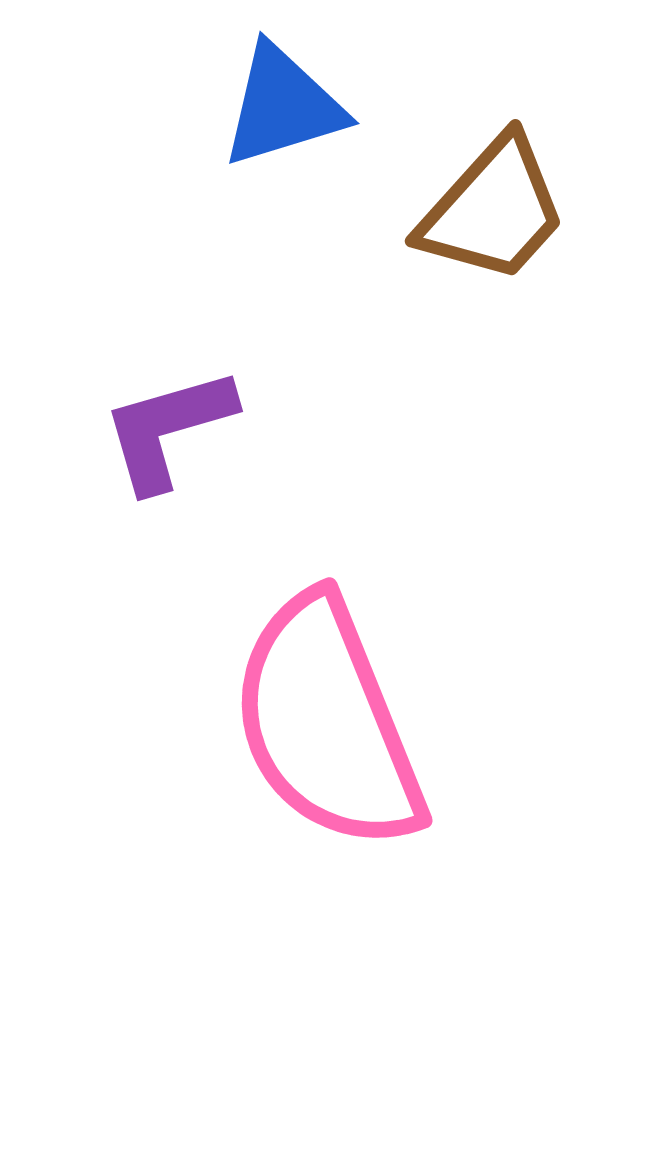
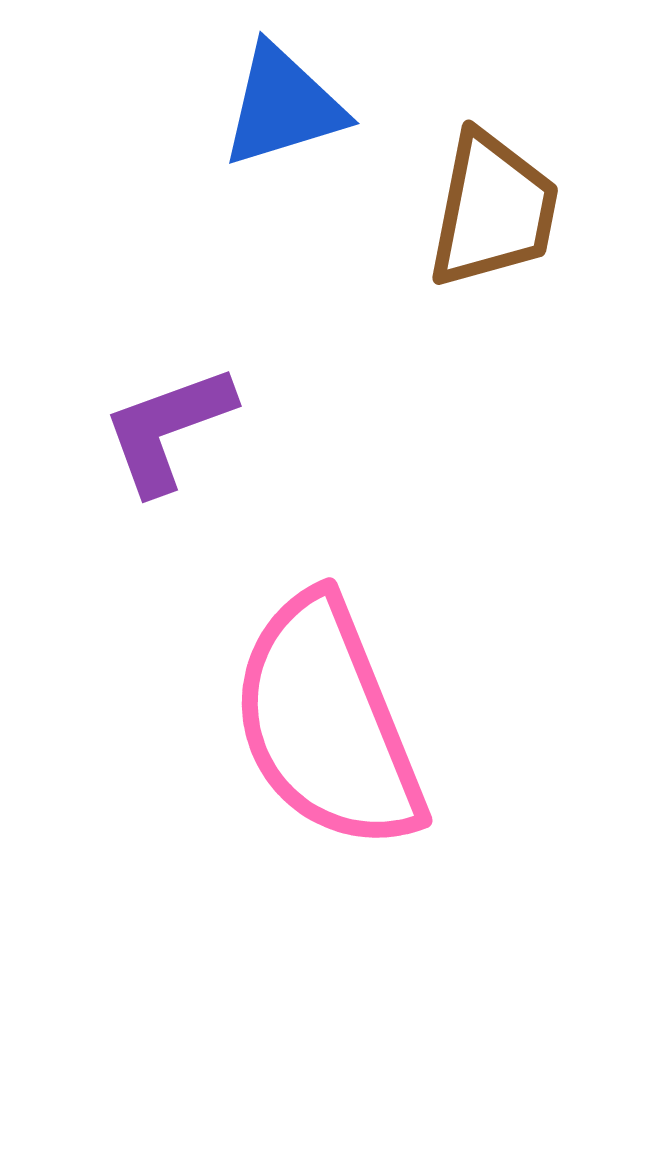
brown trapezoid: rotated 31 degrees counterclockwise
purple L-shape: rotated 4 degrees counterclockwise
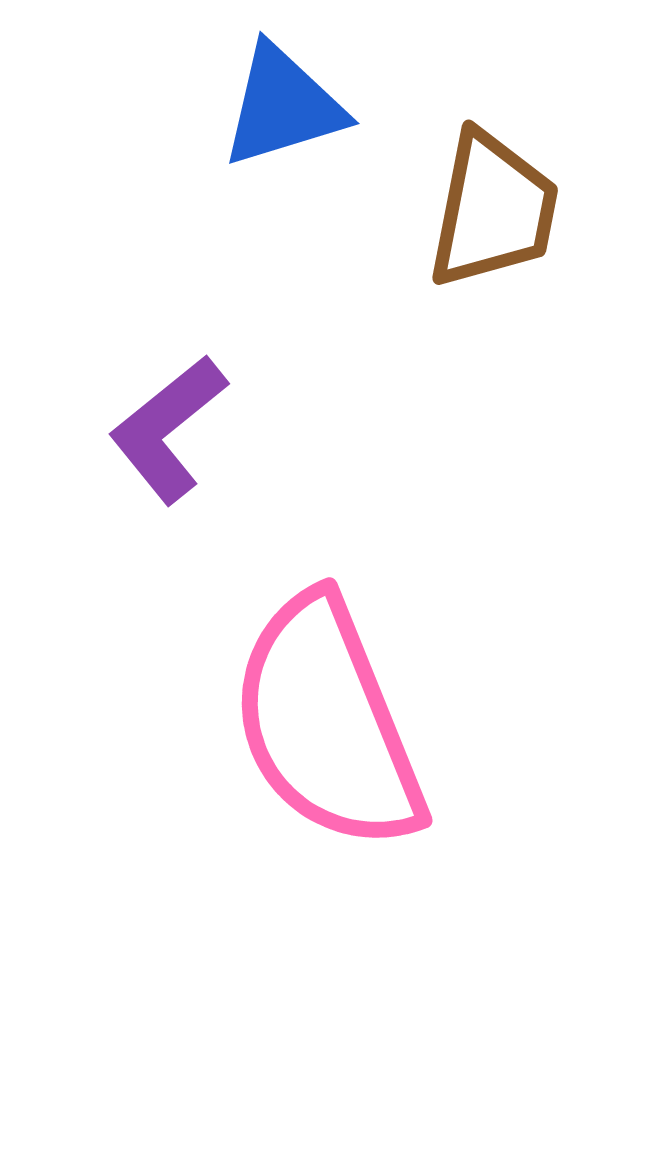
purple L-shape: rotated 19 degrees counterclockwise
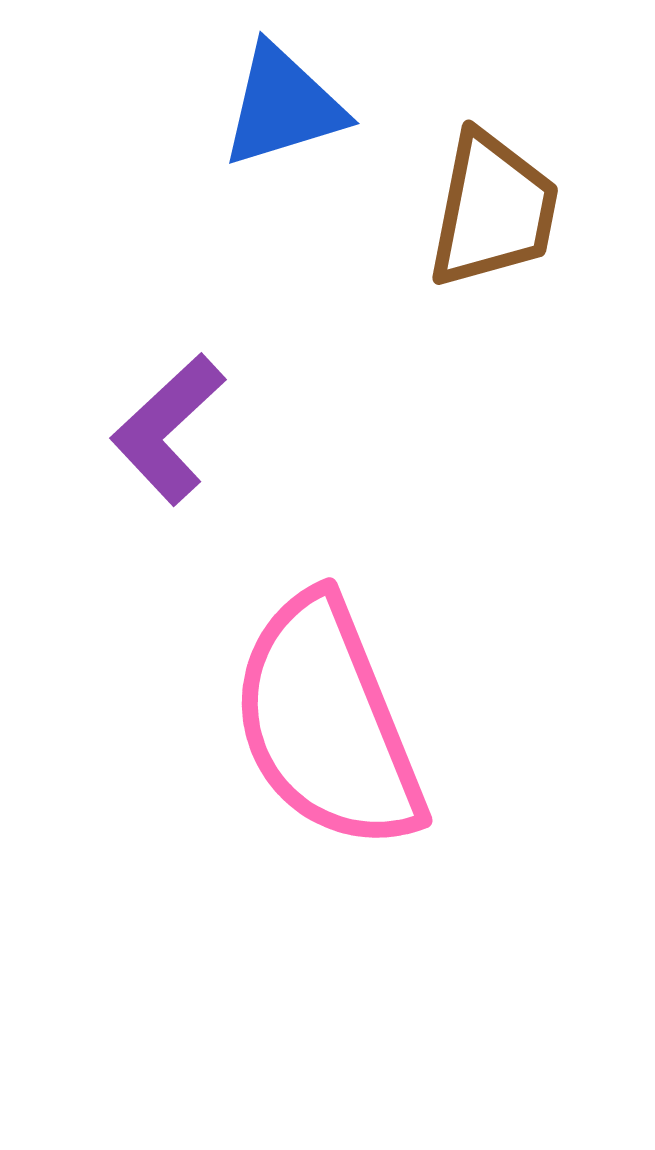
purple L-shape: rotated 4 degrees counterclockwise
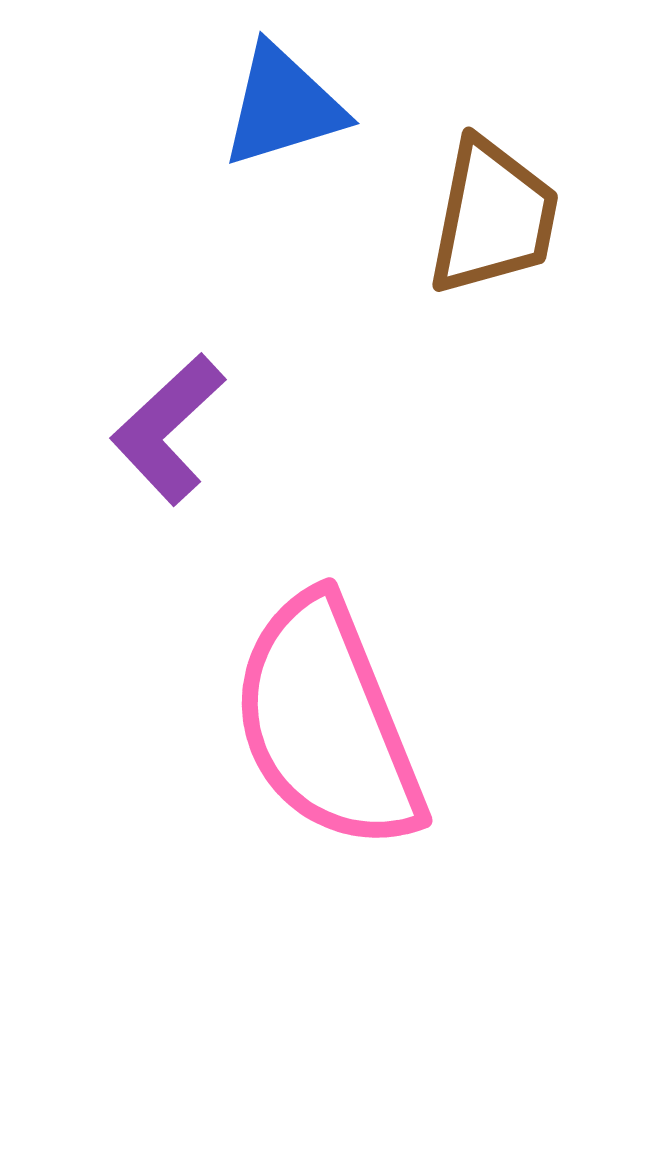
brown trapezoid: moved 7 px down
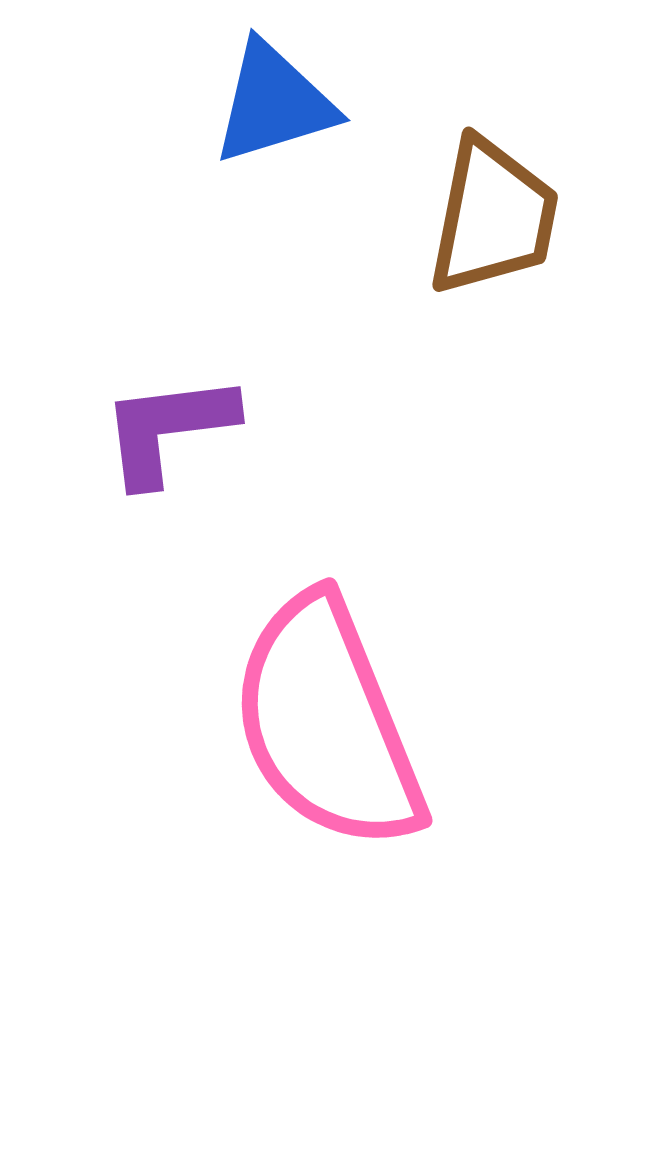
blue triangle: moved 9 px left, 3 px up
purple L-shape: rotated 36 degrees clockwise
